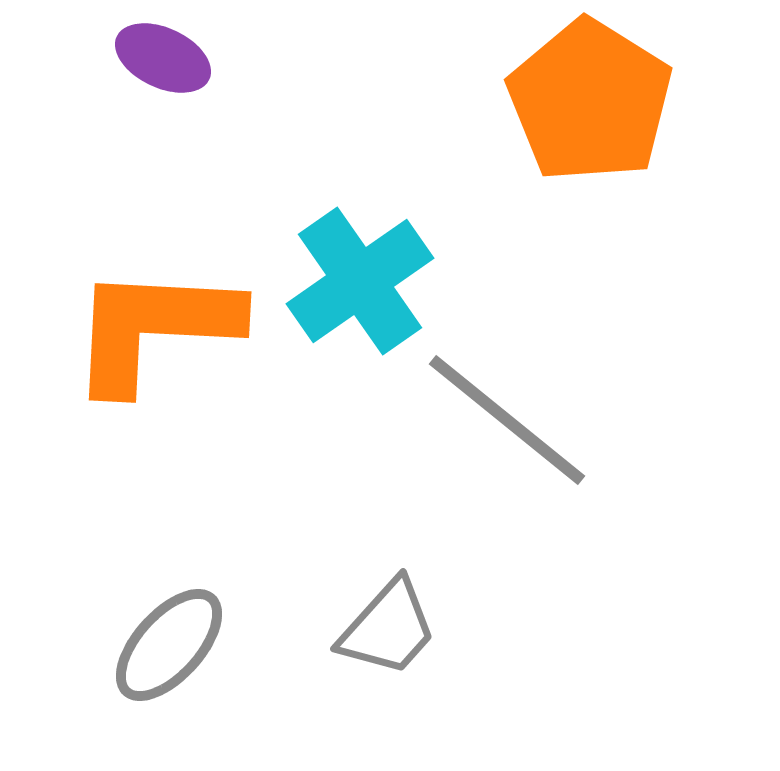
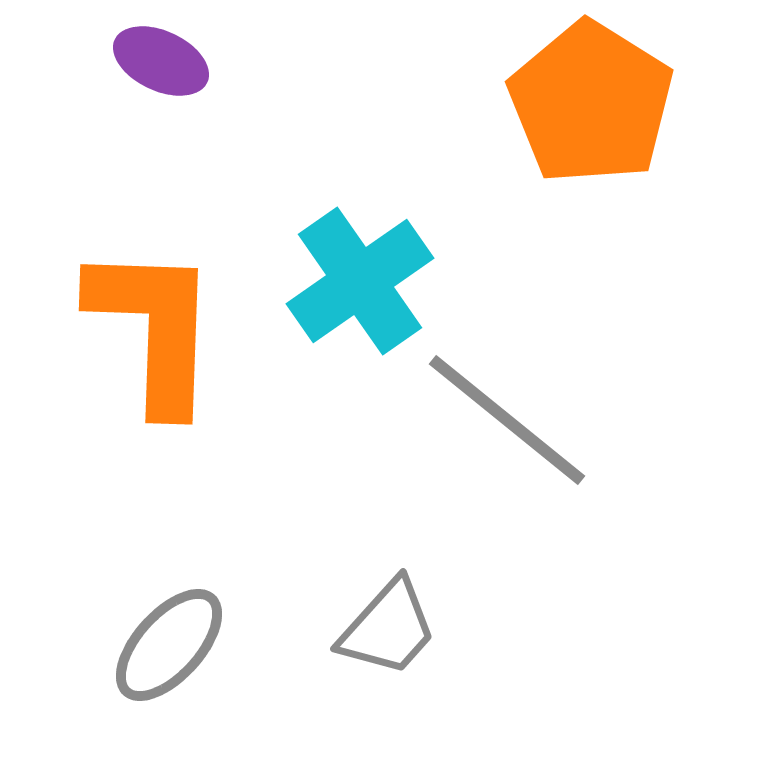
purple ellipse: moved 2 px left, 3 px down
orange pentagon: moved 1 px right, 2 px down
orange L-shape: rotated 89 degrees clockwise
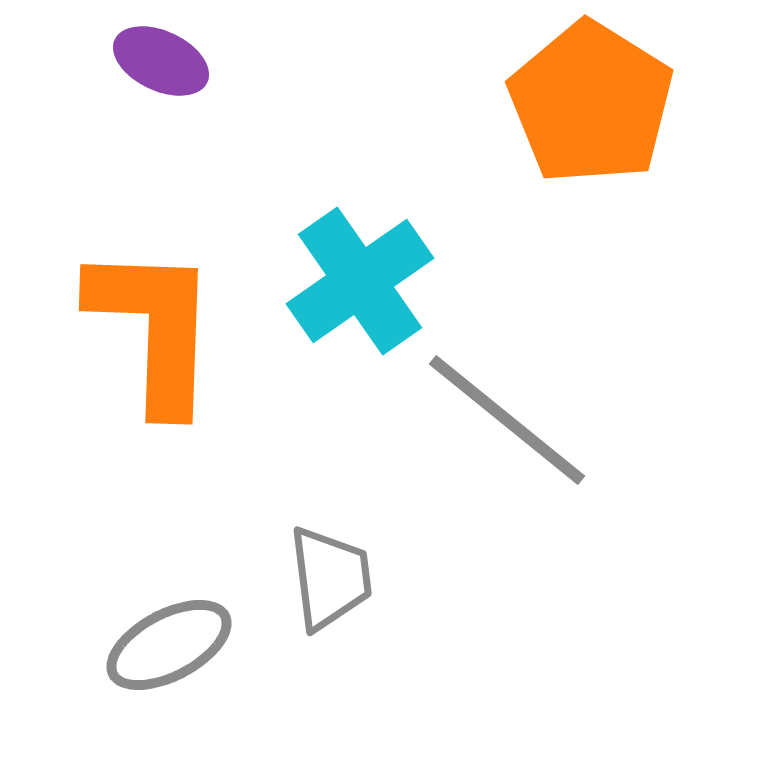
gray trapezoid: moved 58 px left, 50 px up; rotated 49 degrees counterclockwise
gray ellipse: rotated 20 degrees clockwise
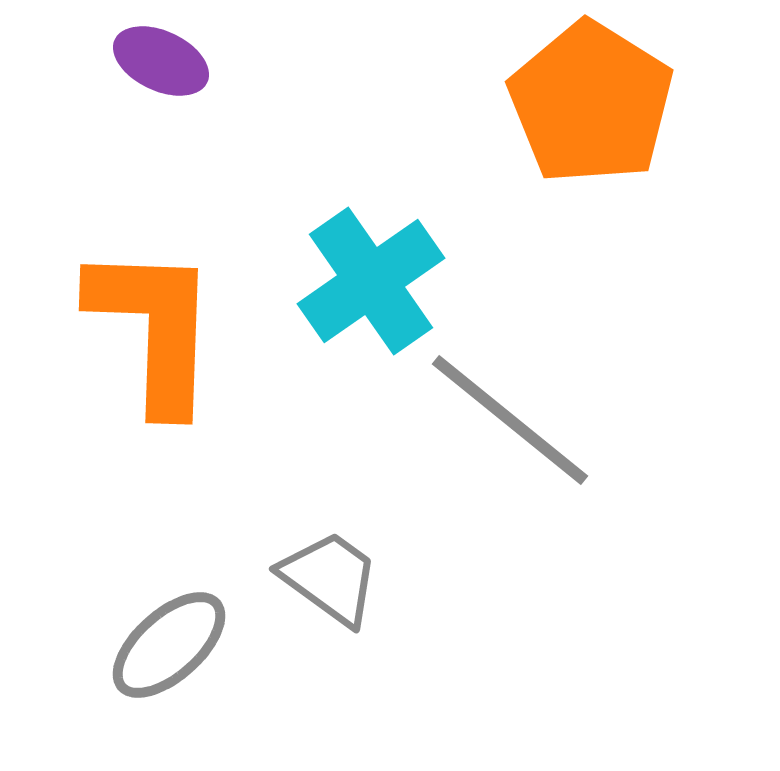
cyan cross: moved 11 px right
gray line: moved 3 px right
gray trapezoid: rotated 47 degrees counterclockwise
gray ellipse: rotated 14 degrees counterclockwise
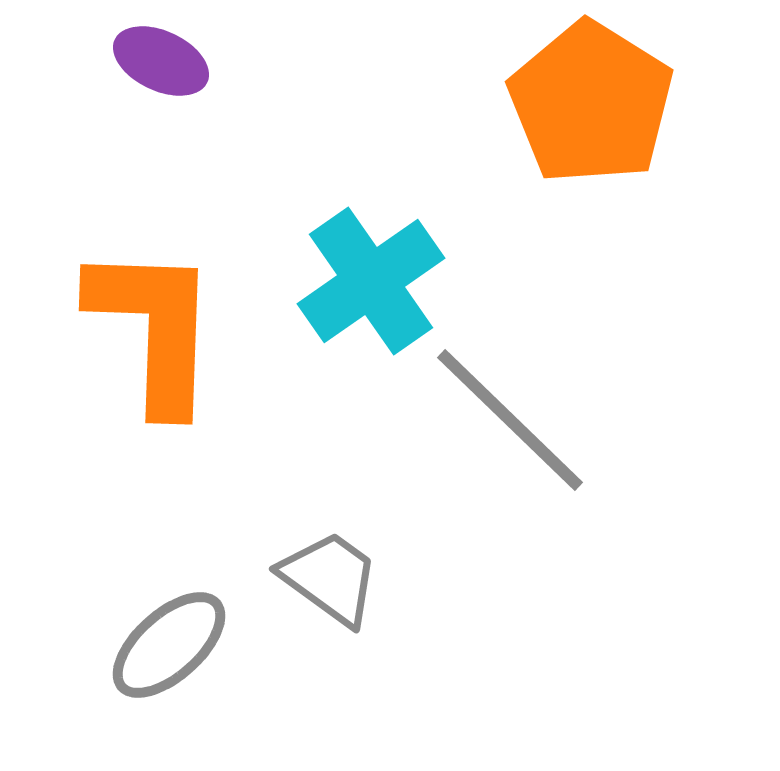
gray line: rotated 5 degrees clockwise
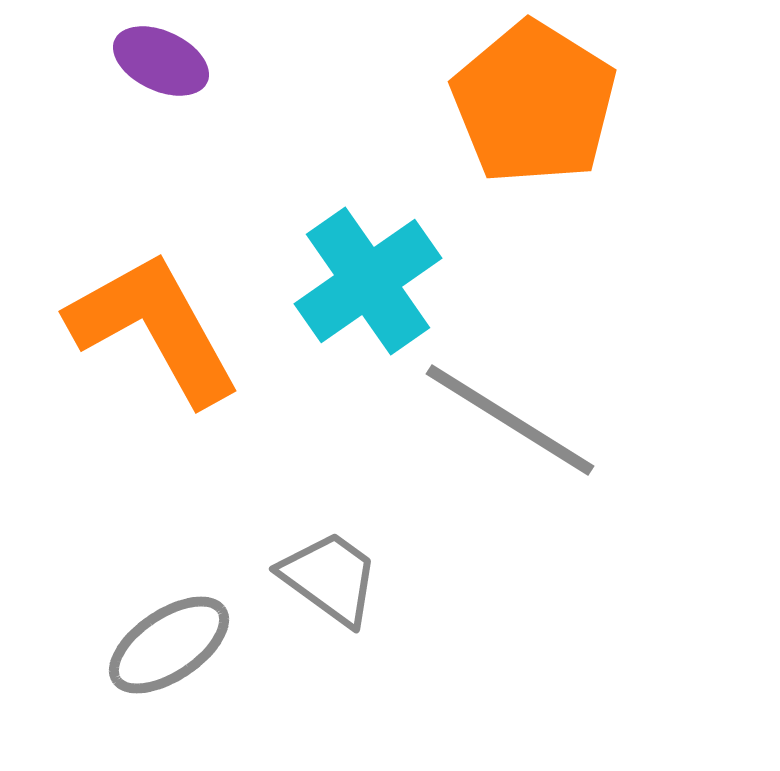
orange pentagon: moved 57 px left
cyan cross: moved 3 px left
orange L-shape: rotated 31 degrees counterclockwise
gray line: rotated 12 degrees counterclockwise
gray ellipse: rotated 8 degrees clockwise
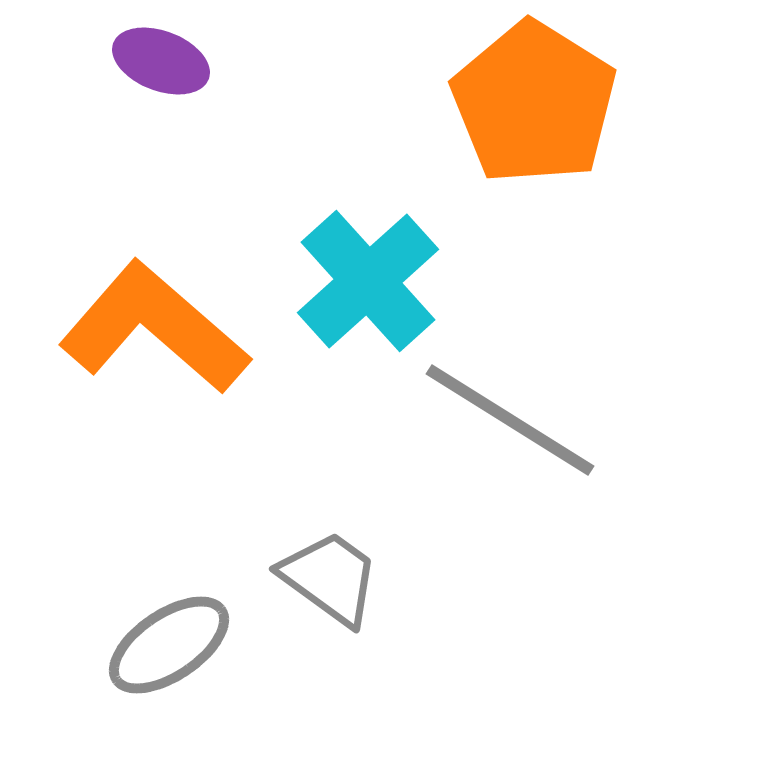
purple ellipse: rotated 4 degrees counterclockwise
cyan cross: rotated 7 degrees counterclockwise
orange L-shape: rotated 20 degrees counterclockwise
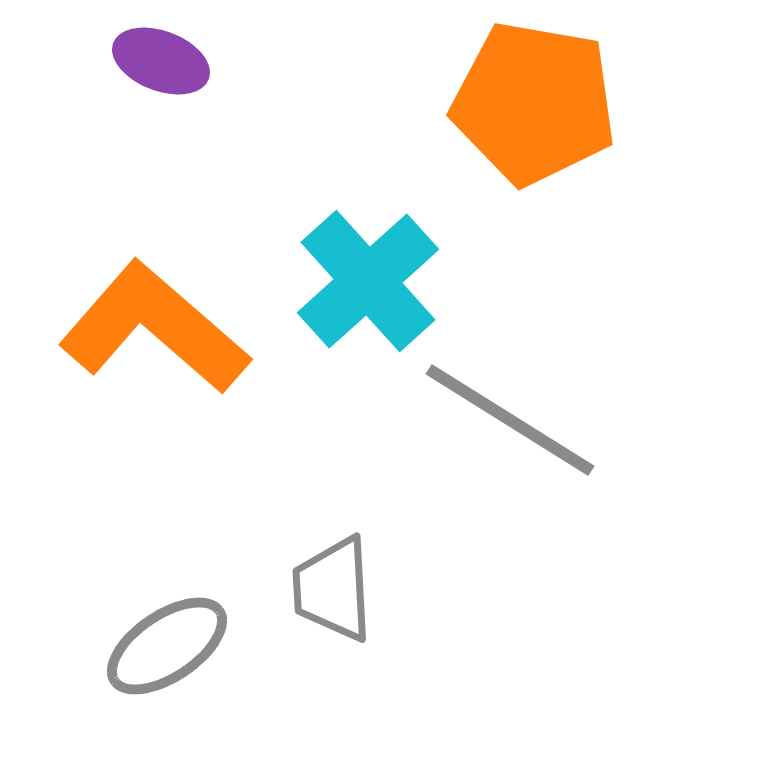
orange pentagon: rotated 22 degrees counterclockwise
gray trapezoid: moved 3 px right, 11 px down; rotated 129 degrees counterclockwise
gray ellipse: moved 2 px left, 1 px down
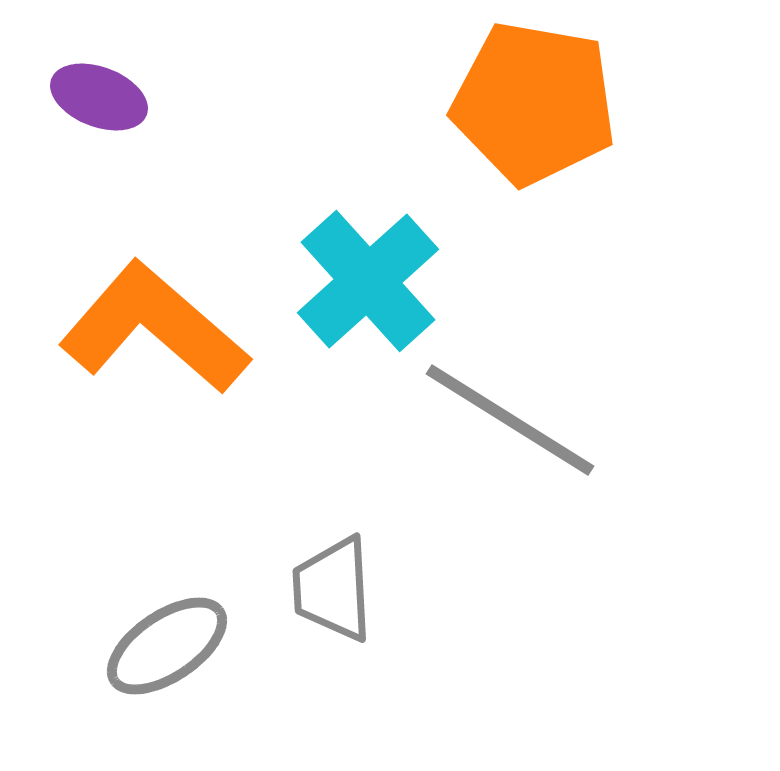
purple ellipse: moved 62 px left, 36 px down
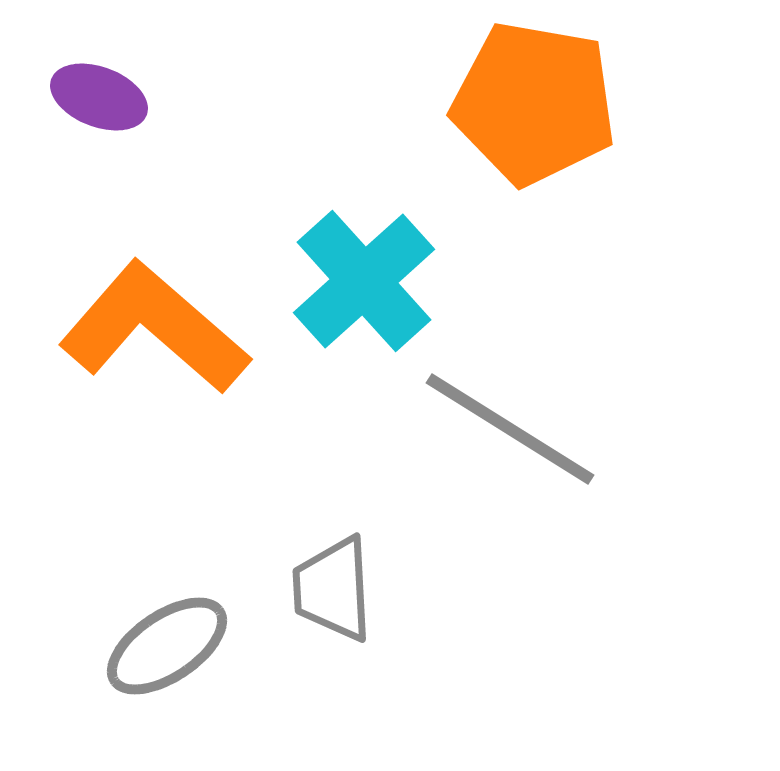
cyan cross: moved 4 px left
gray line: moved 9 px down
